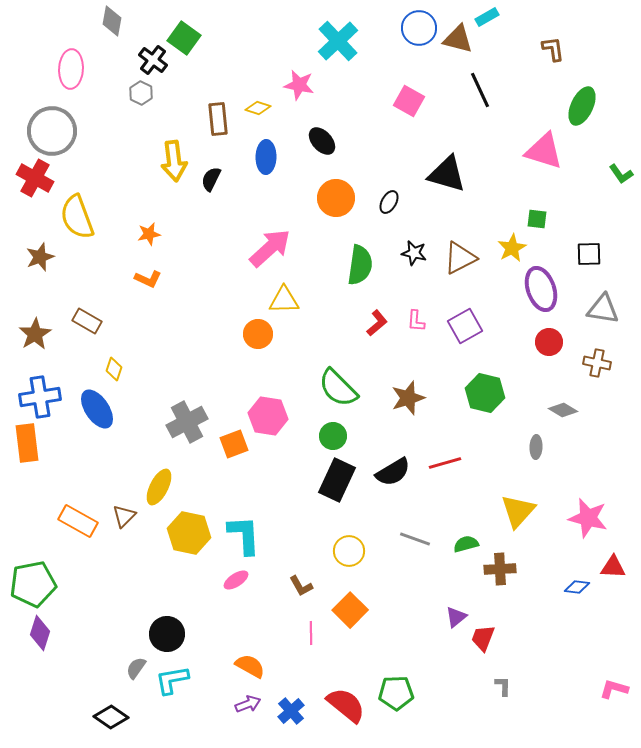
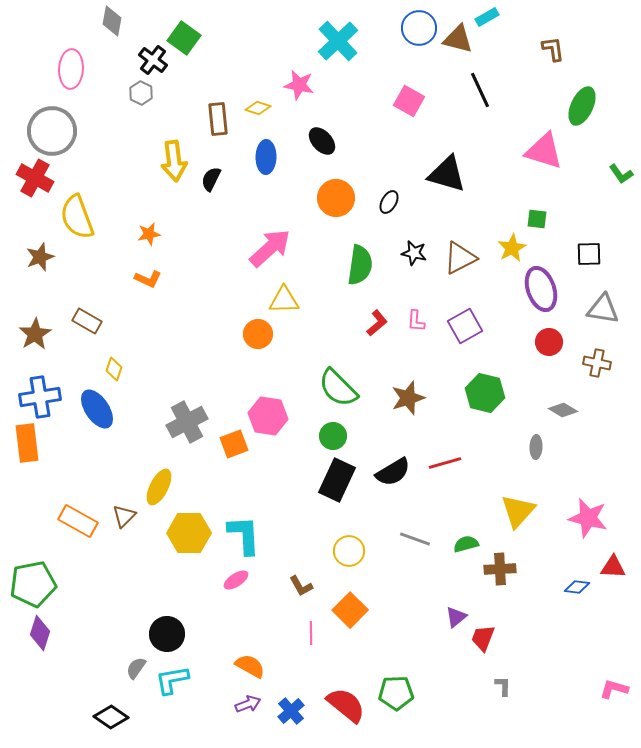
yellow hexagon at (189, 533): rotated 12 degrees counterclockwise
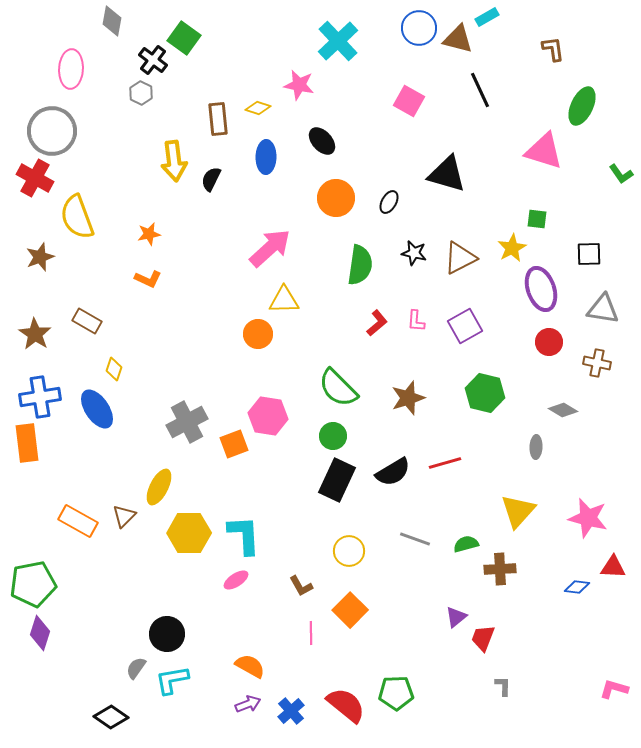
brown star at (35, 334): rotated 8 degrees counterclockwise
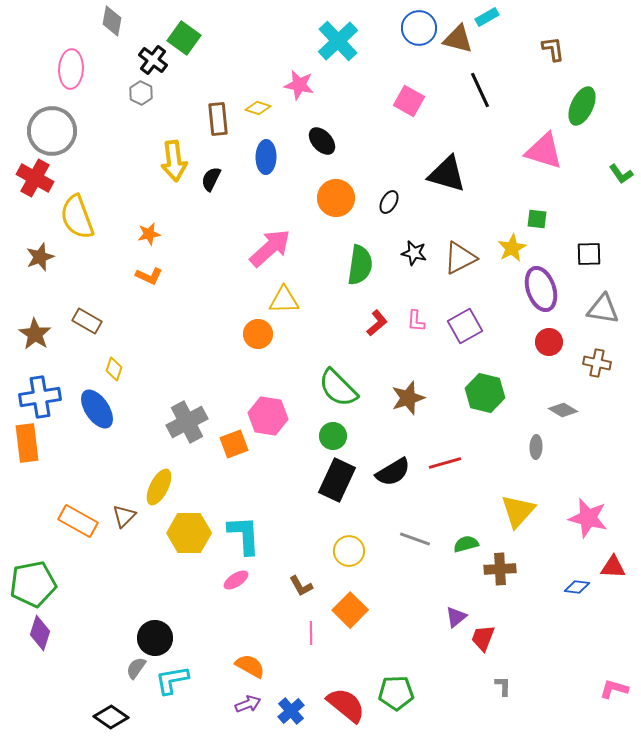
orange L-shape at (148, 279): moved 1 px right, 3 px up
black circle at (167, 634): moved 12 px left, 4 px down
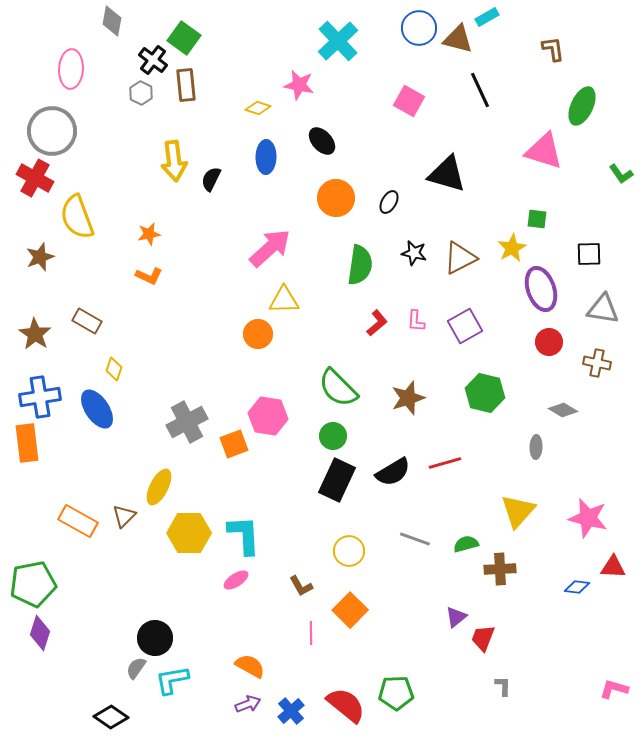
brown rectangle at (218, 119): moved 32 px left, 34 px up
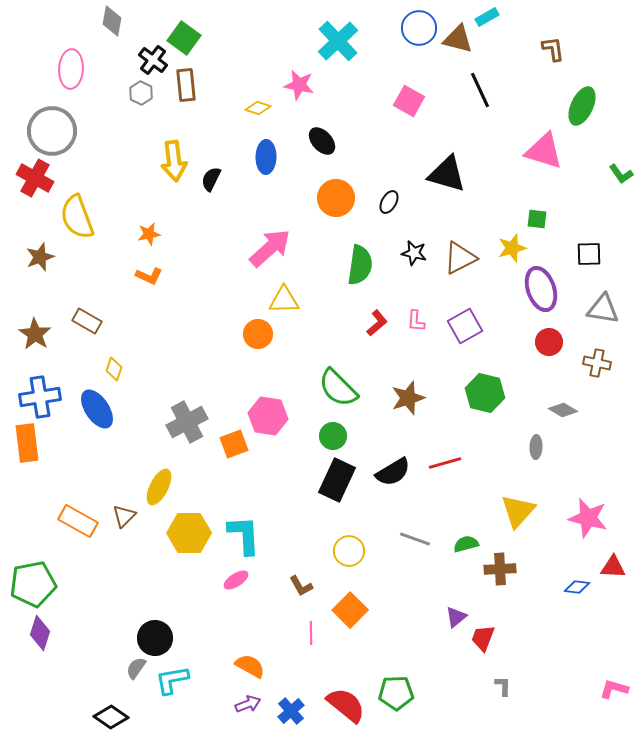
yellow star at (512, 248): rotated 12 degrees clockwise
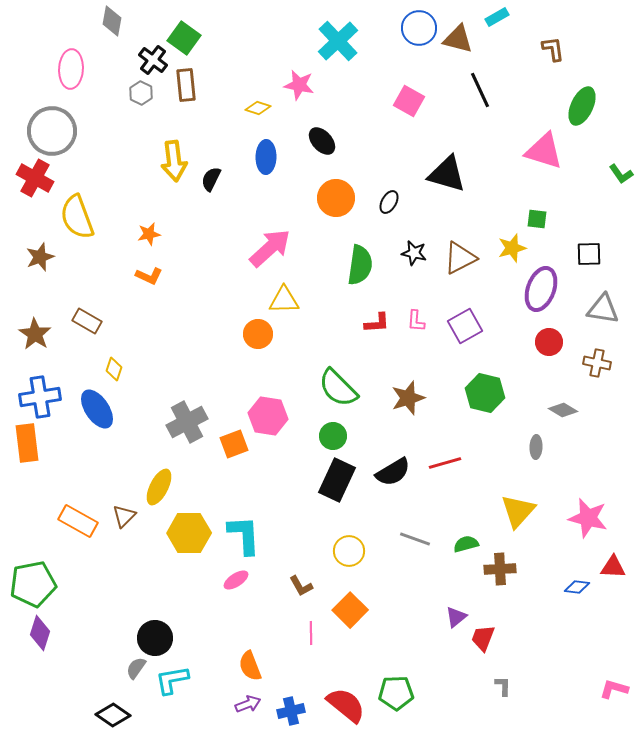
cyan rectangle at (487, 17): moved 10 px right
purple ellipse at (541, 289): rotated 39 degrees clockwise
red L-shape at (377, 323): rotated 36 degrees clockwise
orange semicircle at (250, 666): rotated 140 degrees counterclockwise
blue cross at (291, 711): rotated 28 degrees clockwise
black diamond at (111, 717): moved 2 px right, 2 px up
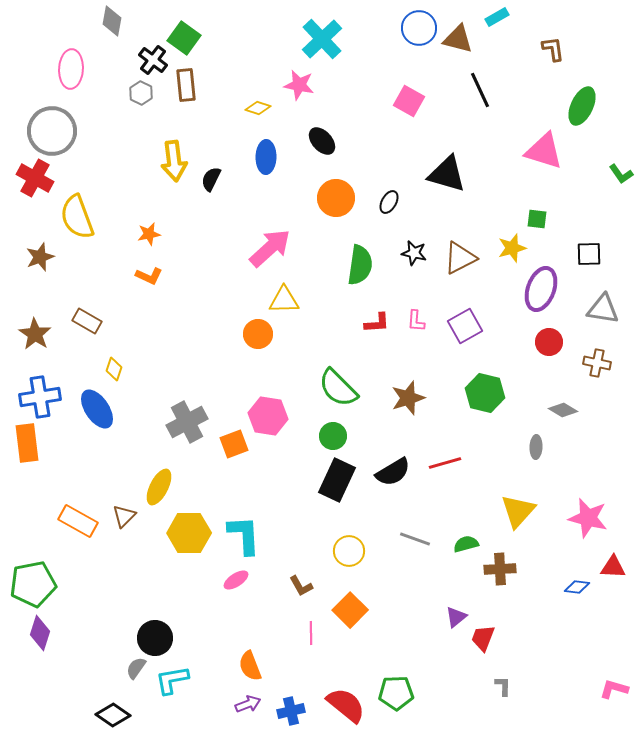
cyan cross at (338, 41): moved 16 px left, 2 px up
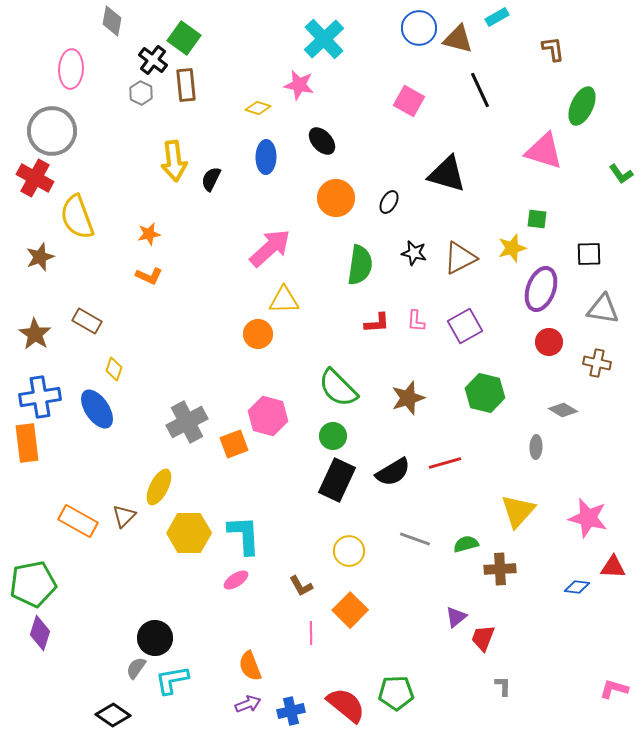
cyan cross at (322, 39): moved 2 px right
pink hexagon at (268, 416): rotated 6 degrees clockwise
